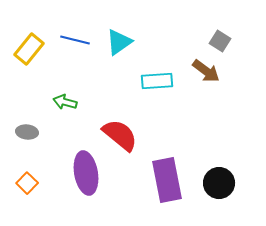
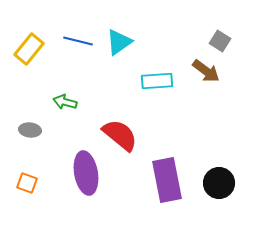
blue line: moved 3 px right, 1 px down
gray ellipse: moved 3 px right, 2 px up
orange square: rotated 25 degrees counterclockwise
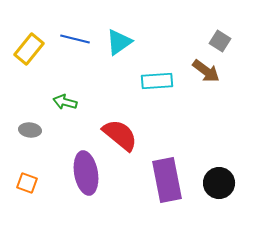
blue line: moved 3 px left, 2 px up
